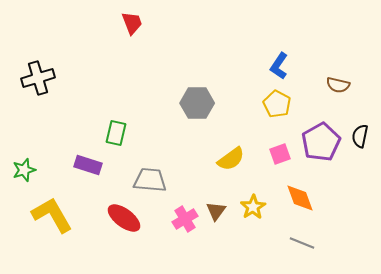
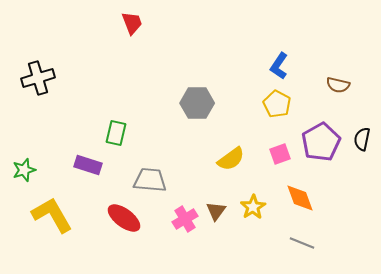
black semicircle: moved 2 px right, 3 px down
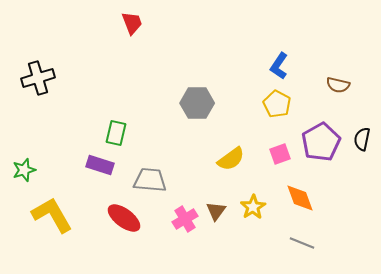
purple rectangle: moved 12 px right
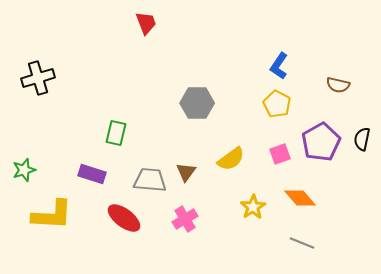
red trapezoid: moved 14 px right
purple rectangle: moved 8 px left, 9 px down
orange diamond: rotated 20 degrees counterclockwise
brown triangle: moved 30 px left, 39 px up
yellow L-shape: rotated 123 degrees clockwise
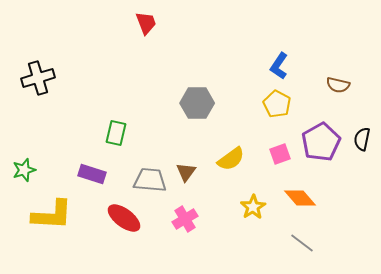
gray line: rotated 15 degrees clockwise
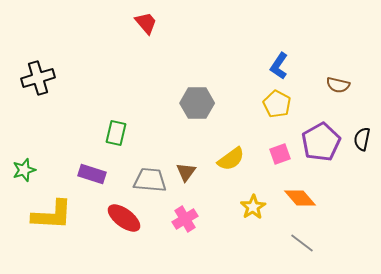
red trapezoid: rotated 20 degrees counterclockwise
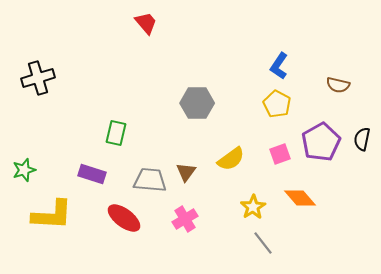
gray line: moved 39 px left; rotated 15 degrees clockwise
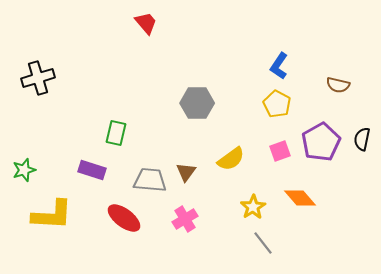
pink square: moved 3 px up
purple rectangle: moved 4 px up
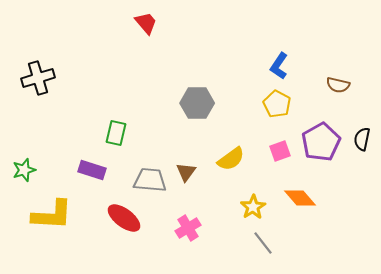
pink cross: moved 3 px right, 9 px down
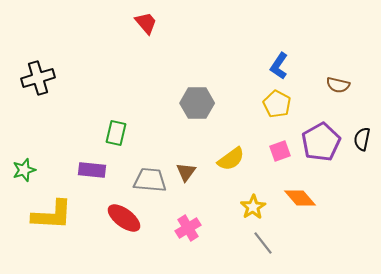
purple rectangle: rotated 12 degrees counterclockwise
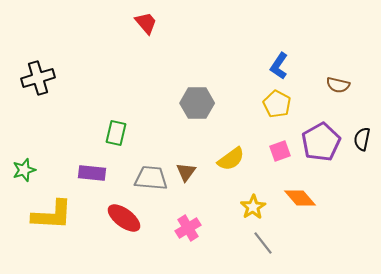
purple rectangle: moved 3 px down
gray trapezoid: moved 1 px right, 2 px up
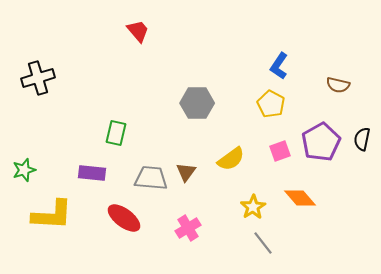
red trapezoid: moved 8 px left, 8 px down
yellow pentagon: moved 6 px left
